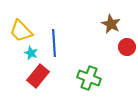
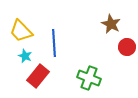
cyan star: moved 6 px left, 3 px down
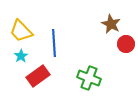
red circle: moved 1 px left, 3 px up
cyan star: moved 4 px left; rotated 16 degrees clockwise
red rectangle: rotated 15 degrees clockwise
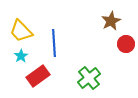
brown star: moved 3 px up; rotated 18 degrees clockwise
green cross: rotated 30 degrees clockwise
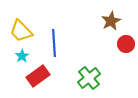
cyan star: moved 1 px right
